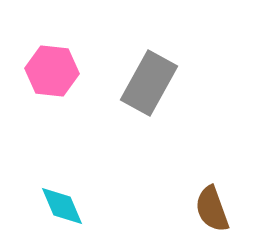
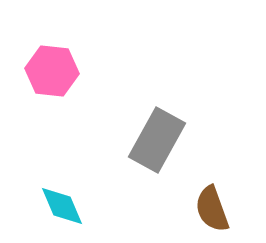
gray rectangle: moved 8 px right, 57 px down
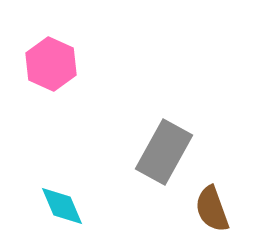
pink hexagon: moved 1 px left, 7 px up; rotated 18 degrees clockwise
gray rectangle: moved 7 px right, 12 px down
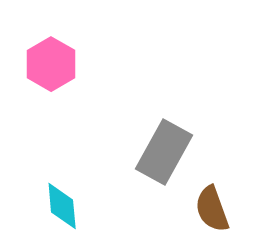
pink hexagon: rotated 6 degrees clockwise
cyan diamond: rotated 18 degrees clockwise
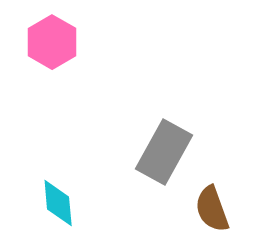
pink hexagon: moved 1 px right, 22 px up
cyan diamond: moved 4 px left, 3 px up
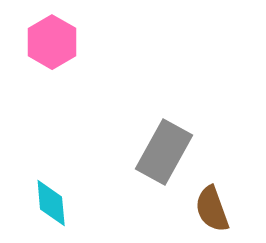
cyan diamond: moved 7 px left
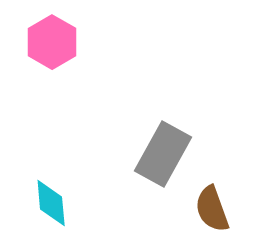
gray rectangle: moved 1 px left, 2 px down
